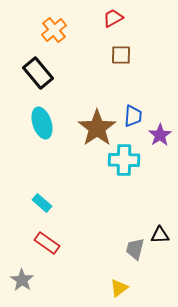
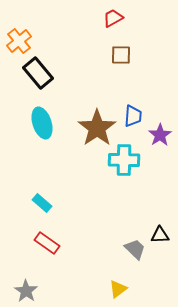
orange cross: moved 35 px left, 11 px down
gray trapezoid: rotated 120 degrees clockwise
gray star: moved 4 px right, 11 px down
yellow triangle: moved 1 px left, 1 px down
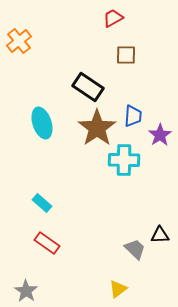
brown square: moved 5 px right
black rectangle: moved 50 px right, 14 px down; rotated 16 degrees counterclockwise
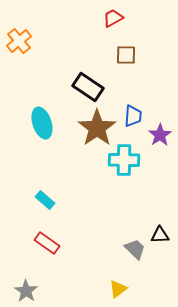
cyan rectangle: moved 3 px right, 3 px up
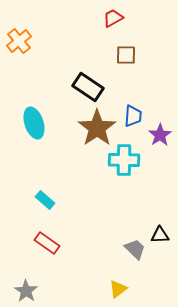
cyan ellipse: moved 8 px left
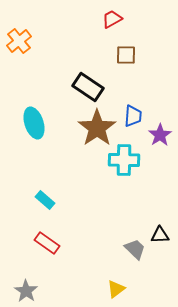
red trapezoid: moved 1 px left, 1 px down
yellow triangle: moved 2 px left
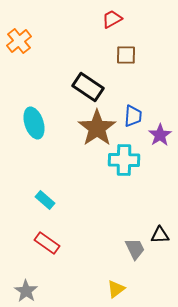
gray trapezoid: rotated 20 degrees clockwise
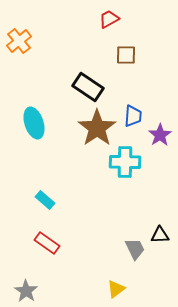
red trapezoid: moved 3 px left
cyan cross: moved 1 px right, 2 px down
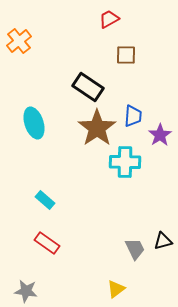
black triangle: moved 3 px right, 6 px down; rotated 12 degrees counterclockwise
gray star: rotated 25 degrees counterclockwise
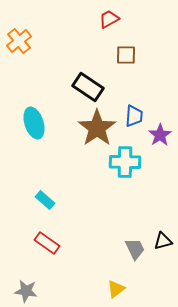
blue trapezoid: moved 1 px right
